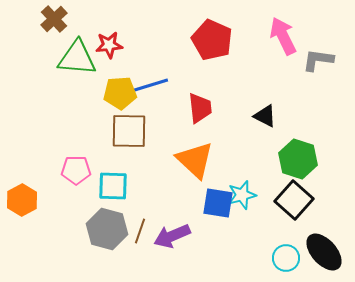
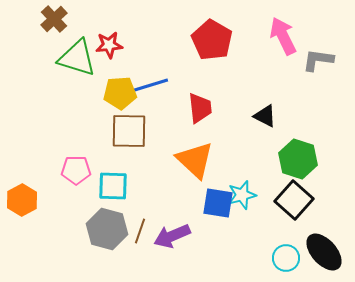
red pentagon: rotated 6 degrees clockwise
green triangle: rotated 12 degrees clockwise
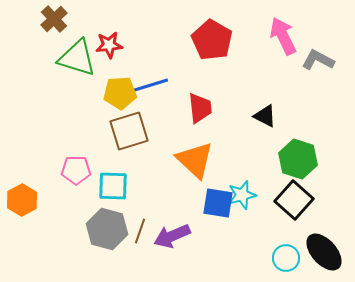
gray L-shape: rotated 20 degrees clockwise
brown square: rotated 18 degrees counterclockwise
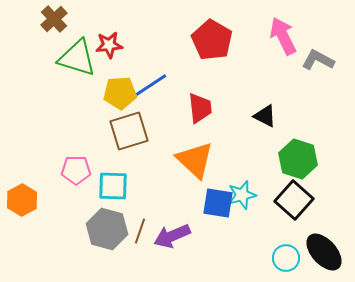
blue line: rotated 16 degrees counterclockwise
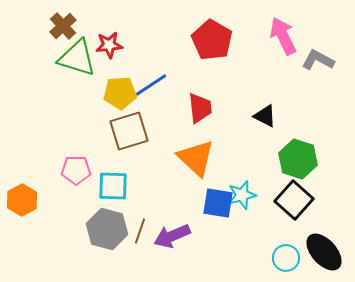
brown cross: moved 9 px right, 7 px down
orange triangle: moved 1 px right, 2 px up
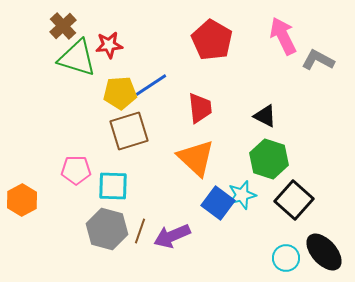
green hexagon: moved 29 px left
blue square: rotated 28 degrees clockwise
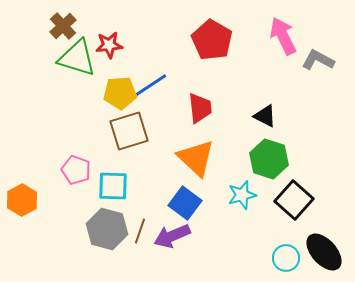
pink pentagon: rotated 20 degrees clockwise
blue square: moved 33 px left
